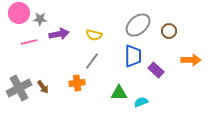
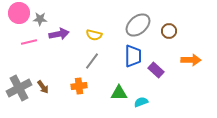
orange cross: moved 2 px right, 3 px down
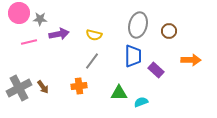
gray ellipse: rotated 35 degrees counterclockwise
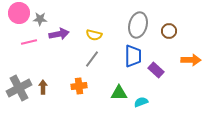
gray line: moved 2 px up
brown arrow: rotated 144 degrees counterclockwise
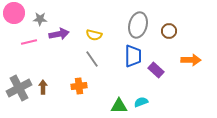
pink circle: moved 5 px left
gray line: rotated 72 degrees counterclockwise
green triangle: moved 13 px down
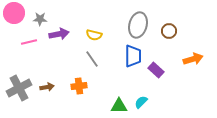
orange arrow: moved 2 px right, 1 px up; rotated 18 degrees counterclockwise
brown arrow: moved 4 px right; rotated 80 degrees clockwise
cyan semicircle: rotated 24 degrees counterclockwise
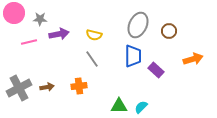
gray ellipse: rotated 10 degrees clockwise
cyan semicircle: moved 5 px down
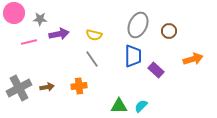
cyan semicircle: moved 1 px up
